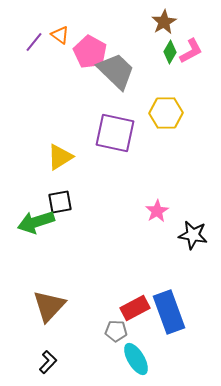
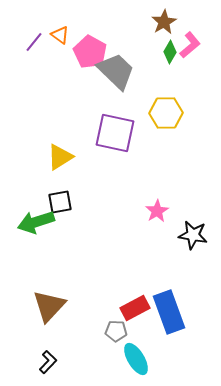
pink L-shape: moved 1 px left, 6 px up; rotated 12 degrees counterclockwise
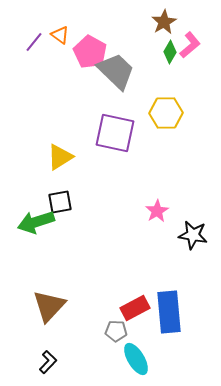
blue rectangle: rotated 15 degrees clockwise
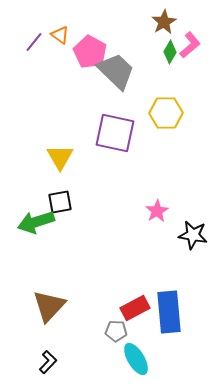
yellow triangle: rotated 28 degrees counterclockwise
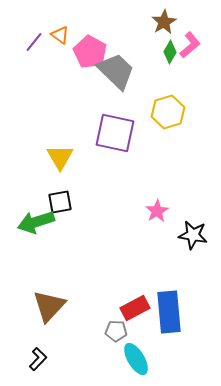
yellow hexagon: moved 2 px right, 1 px up; rotated 16 degrees counterclockwise
black L-shape: moved 10 px left, 3 px up
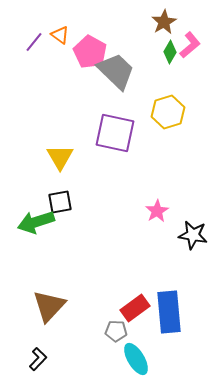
red rectangle: rotated 8 degrees counterclockwise
